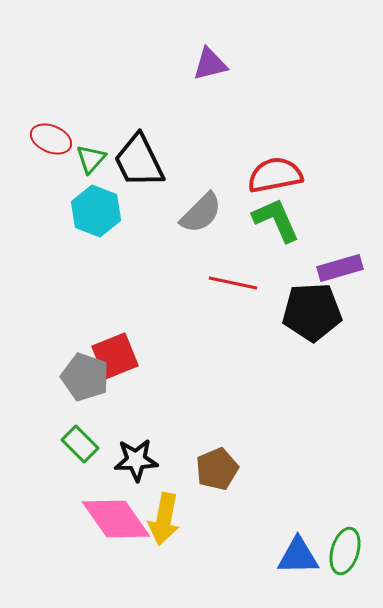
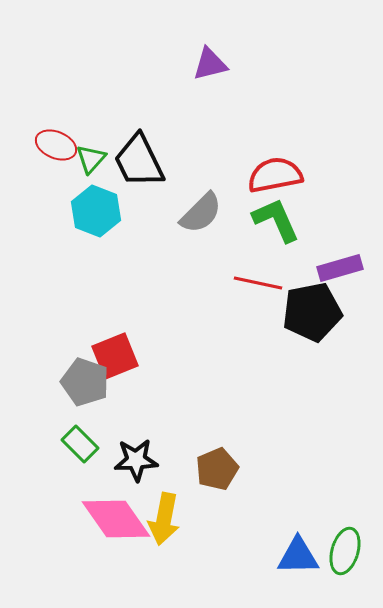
red ellipse: moved 5 px right, 6 px down
red line: moved 25 px right
black pentagon: rotated 8 degrees counterclockwise
gray pentagon: moved 5 px down
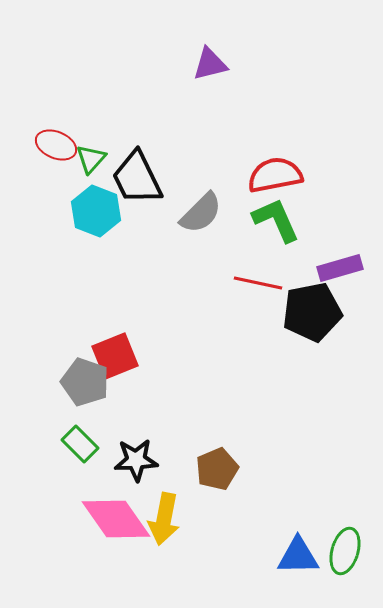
black trapezoid: moved 2 px left, 17 px down
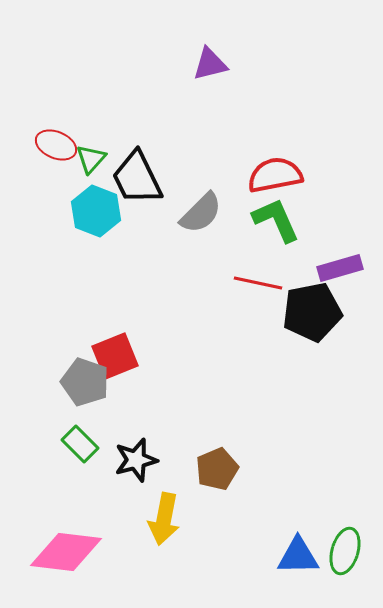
black star: rotated 12 degrees counterclockwise
pink diamond: moved 50 px left, 33 px down; rotated 48 degrees counterclockwise
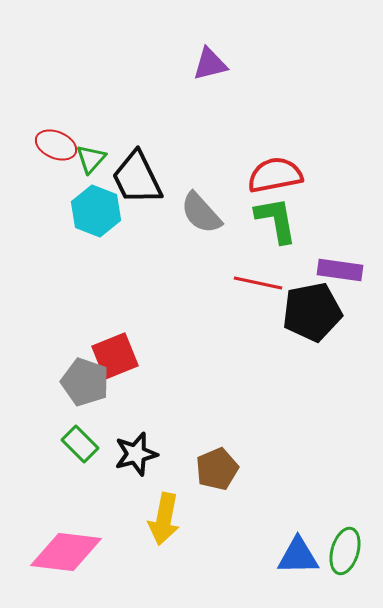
gray semicircle: rotated 93 degrees clockwise
green L-shape: rotated 14 degrees clockwise
purple rectangle: moved 2 px down; rotated 24 degrees clockwise
black star: moved 6 px up
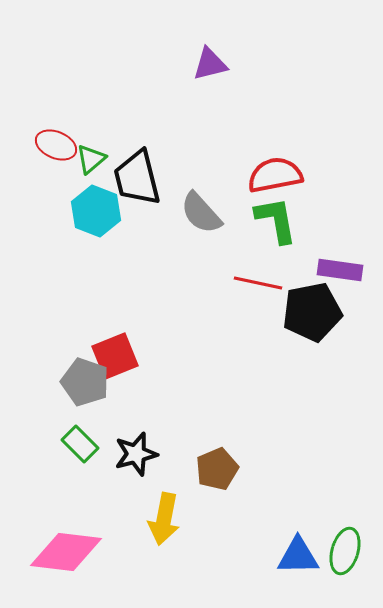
green triangle: rotated 8 degrees clockwise
black trapezoid: rotated 12 degrees clockwise
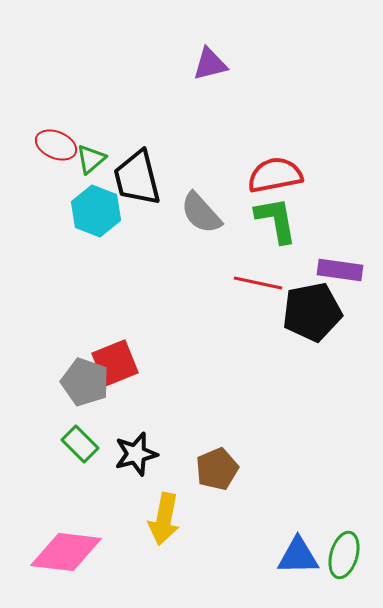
red square: moved 7 px down
green ellipse: moved 1 px left, 4 px down
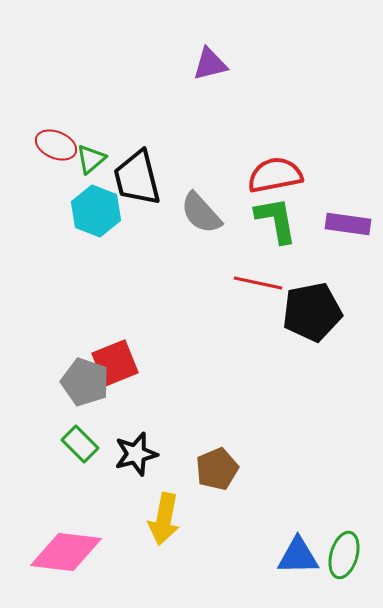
purple rectangle: moved 8 px right, 46 px up
